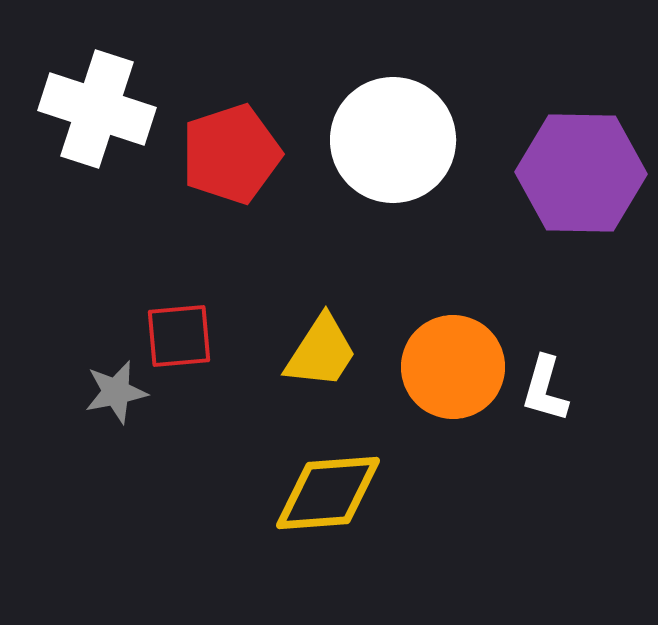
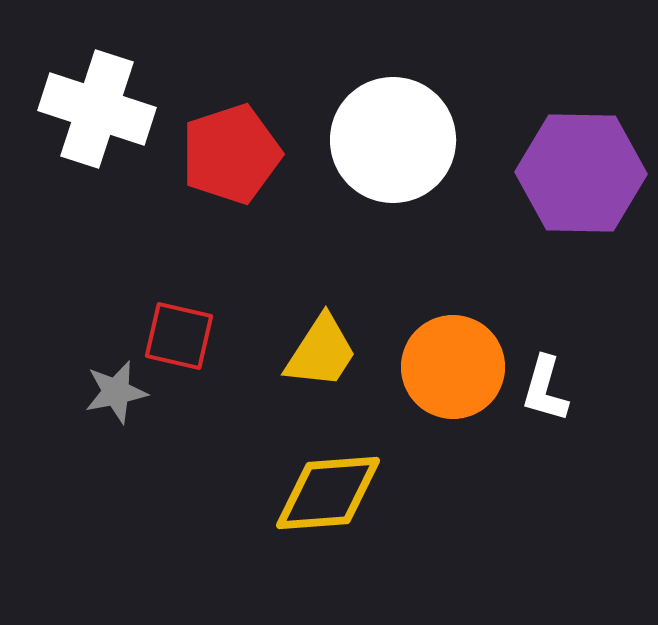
red square: rotated 18 degrees clockwise
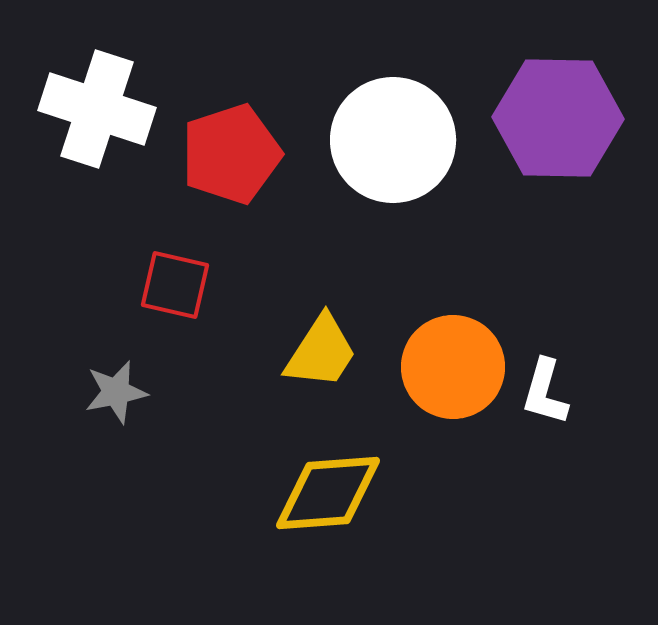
purple hexagon: moved 23 px left, 55 px up
red square: moved 4 px left, 51 px up
white L-shape: moved 3 px down
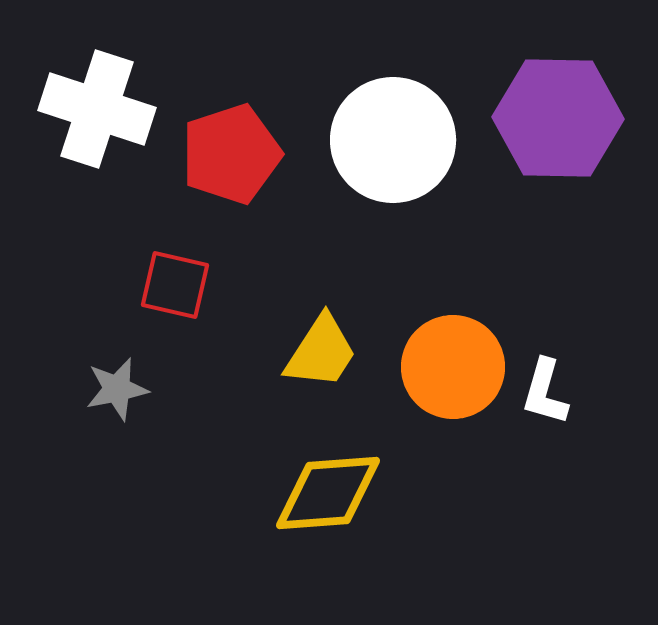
gray star: moved 1 px right, 3 px up
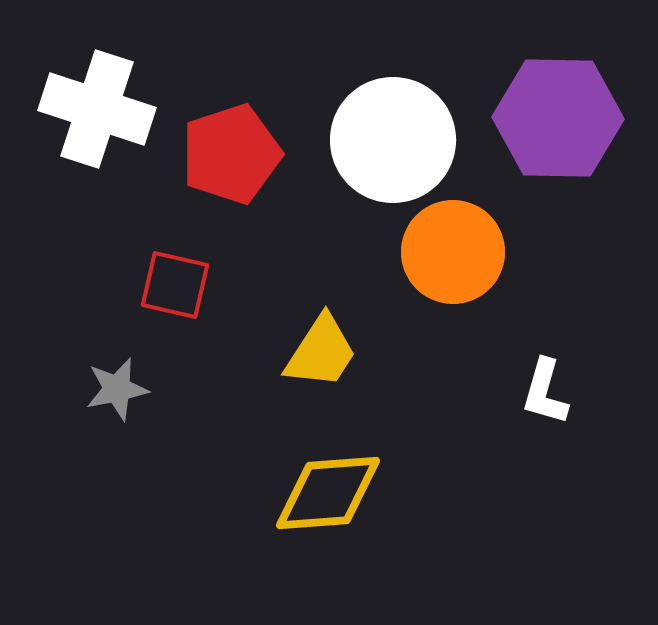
orange circle: moved 115 px up
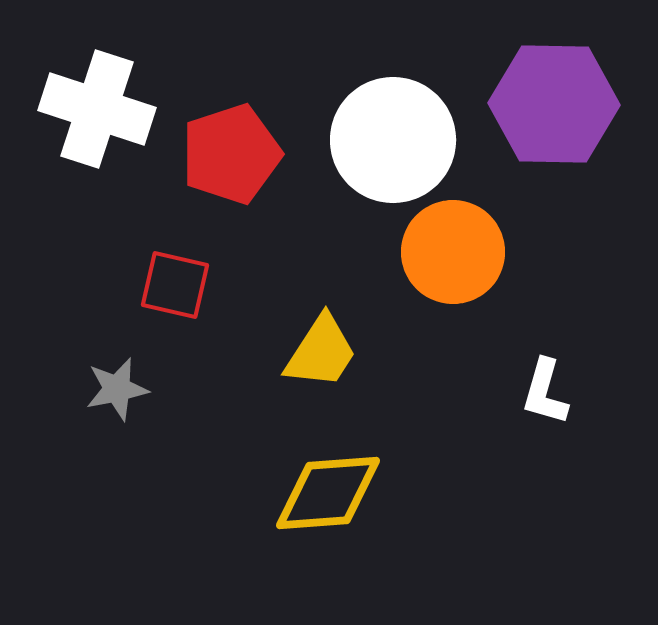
purple hexagon: moved 4 px left, 14 px up
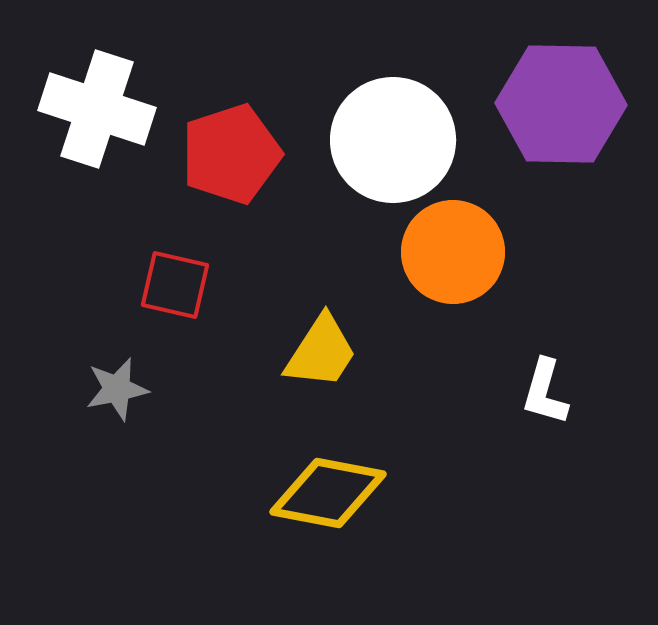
purple hexagon: moved 7 px right
yellow diamond: rotated 15 degrees clockwise
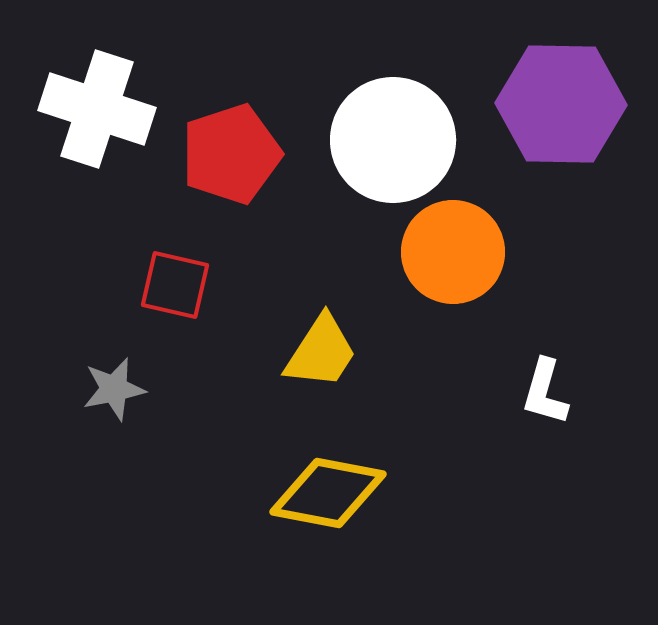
gray star: moved 3 px left
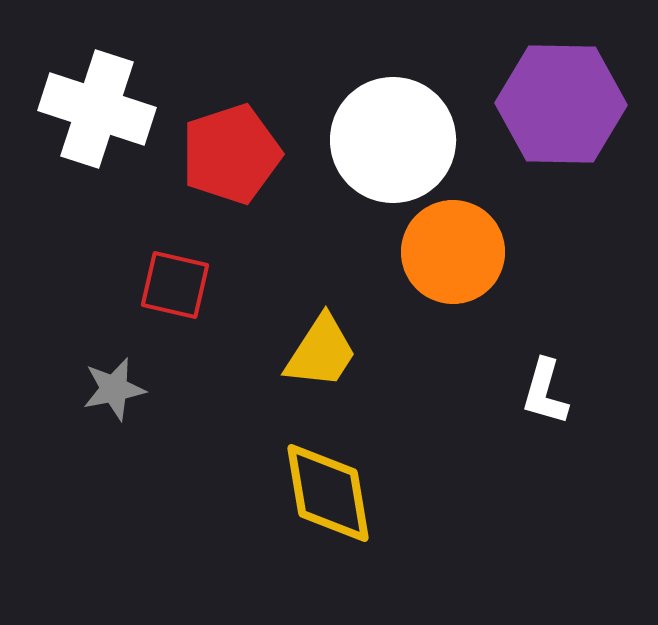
yellow diamond: rotated 70 degrees clockwise
